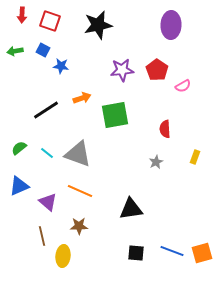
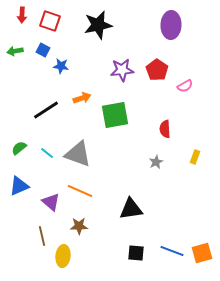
pink semicircle: moved 2 px right
purple triangle: moved 3 px right
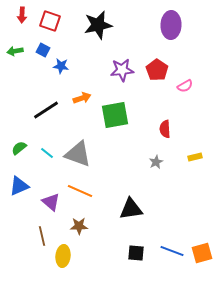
yellow rectangle: rotated 56 degrees clockwise
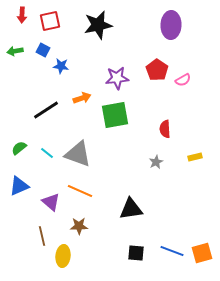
red square: rotated 30 degrees counterclockwise
purple star: moved 5 px left, 8 px down
pink semicircle: moved 2 px left, 6 px up
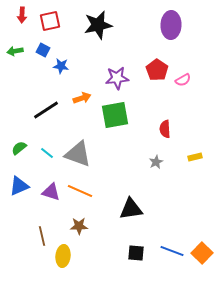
purple triangle: moved 10 px up; rotated 24 degrees counterclockwise
orange square: rotated 30 degrees counterclockwise
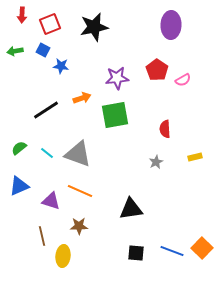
red square: moved 3 px down; rotated 10 degrees counterclockwise
black star: moved 4 px left, 2 px down
purple triangle: moved 9 px down
orange square: moved 5 px up
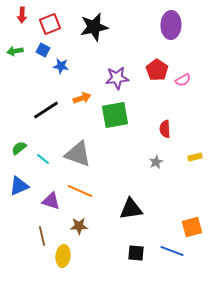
cyan line: moved 4 px left, 6 px down
orange square: moved 10 px left, 21 px up; rotated 30 degrees clockwise
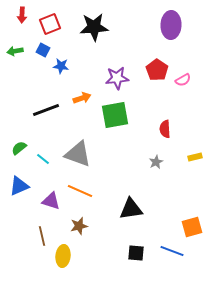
black star: rotated 8 degrees clockwise
black line: rotated 12 degrees clockwise
brown star: rotated 12 degrees counterclockwise
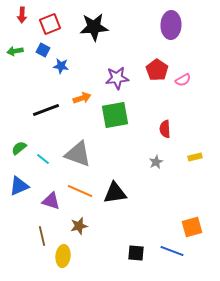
black triangle: moved 16 px left, 16 px up
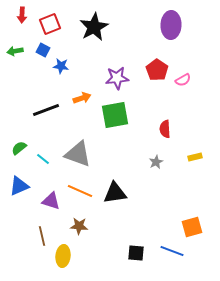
black star: rotated 24 degrees counterclockwise
brown star: rotated 18 degrees clockwise
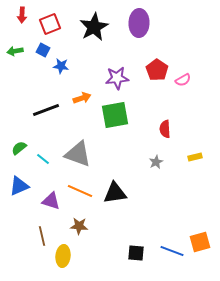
purple ellipse: moved 32 px left, 2 px up
orange square: moved 8 px right, 15 px down
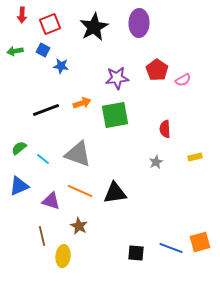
orange arrow: moved 5 px down
brown star: rotated 24 degrees clockwise
blue line: moved 1 px left, 3 px up
